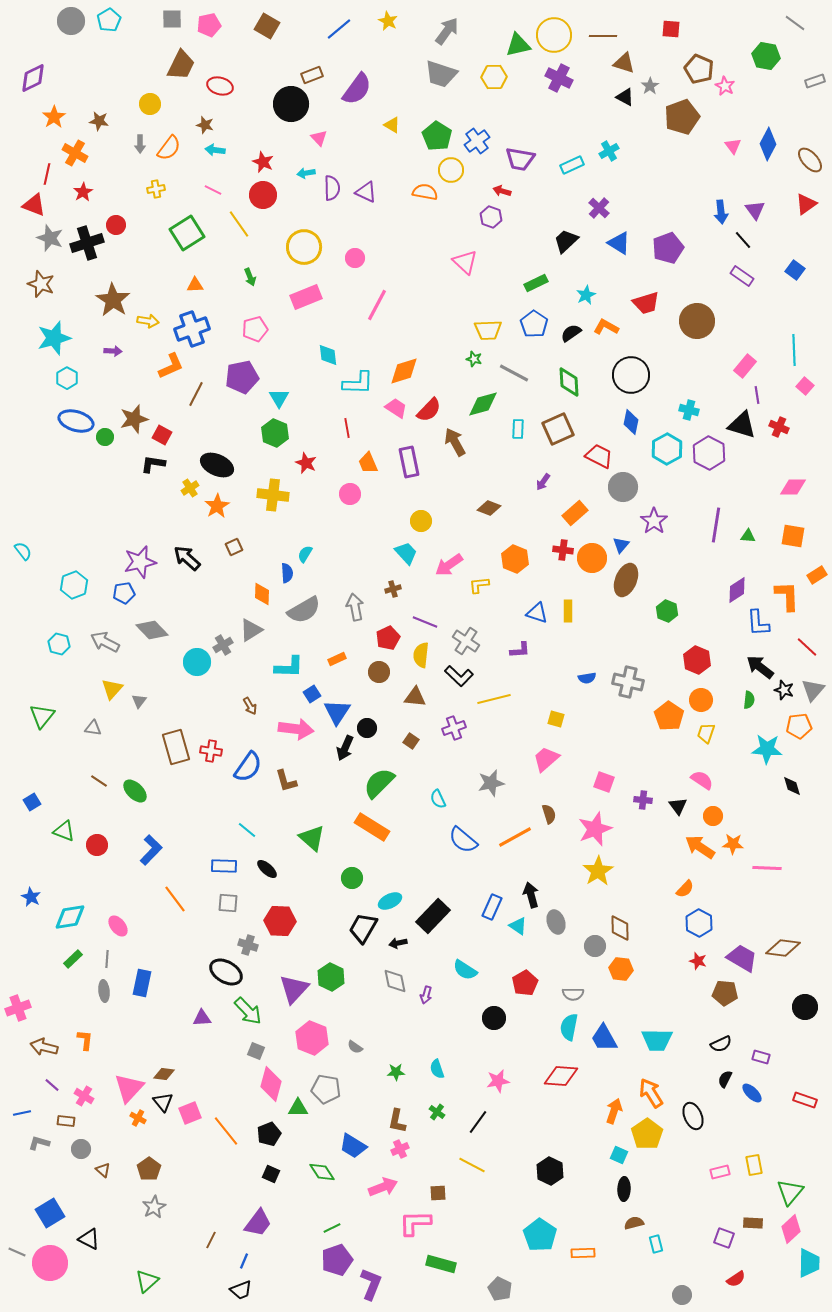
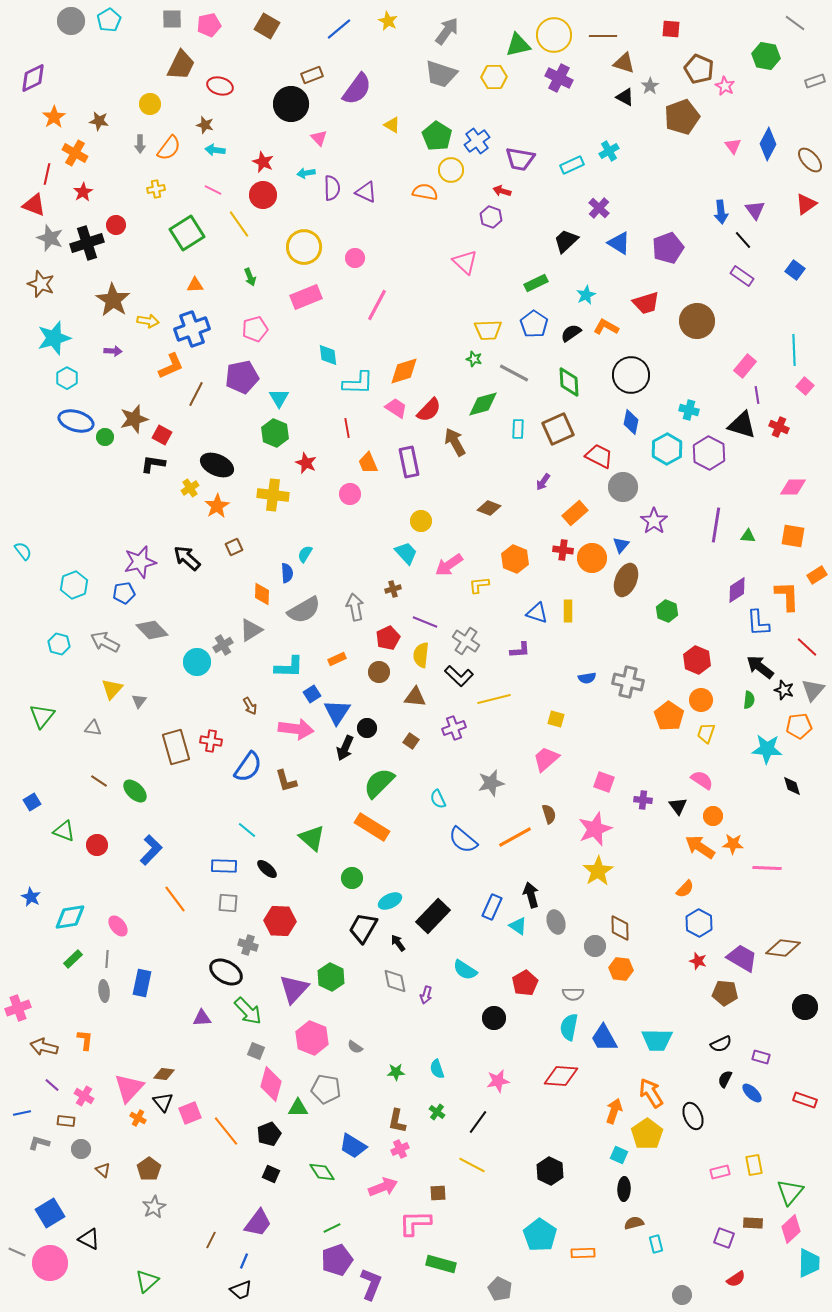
red cross at (211, 751): moved 10 px up
black arrow at (398, 943): rotated 66 degrees clockwise
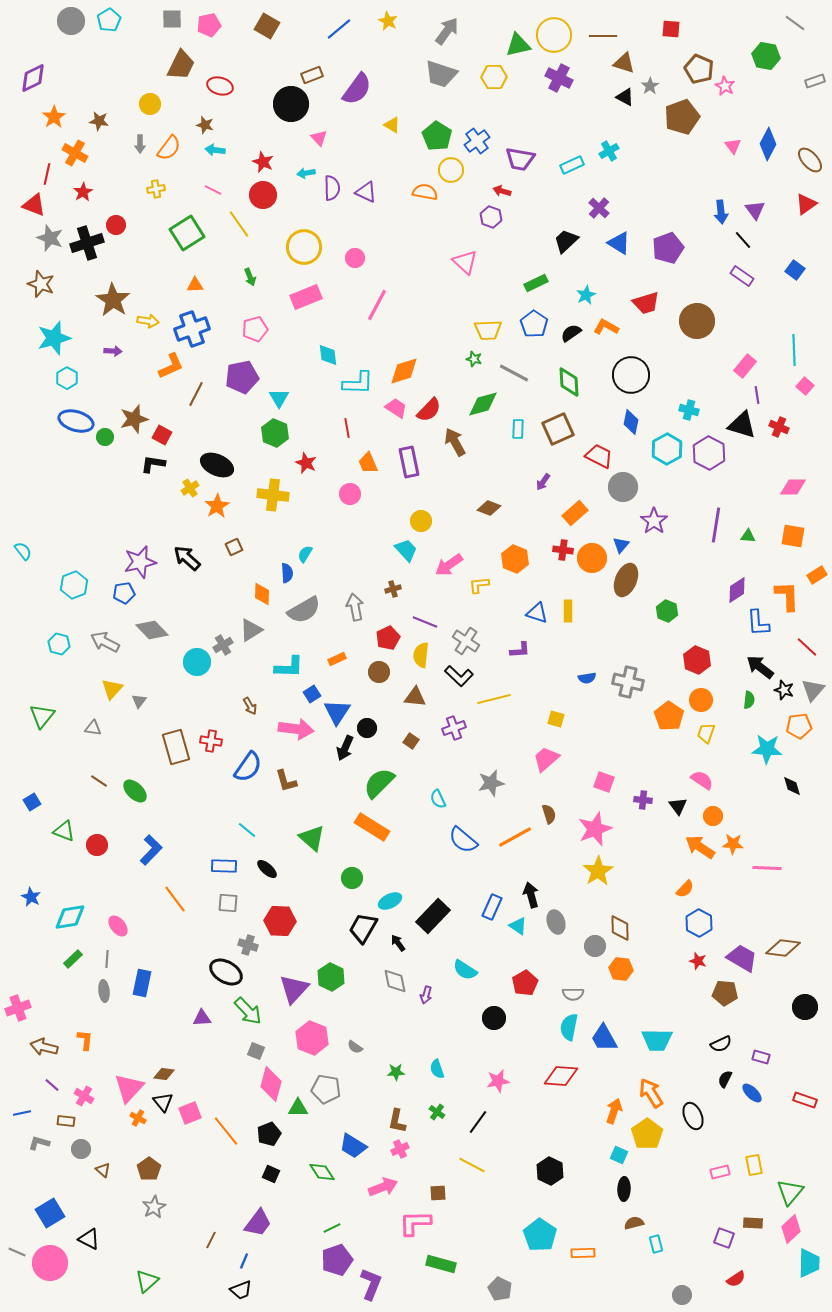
cyan trapezoid at (406, 553): moved 3 px up
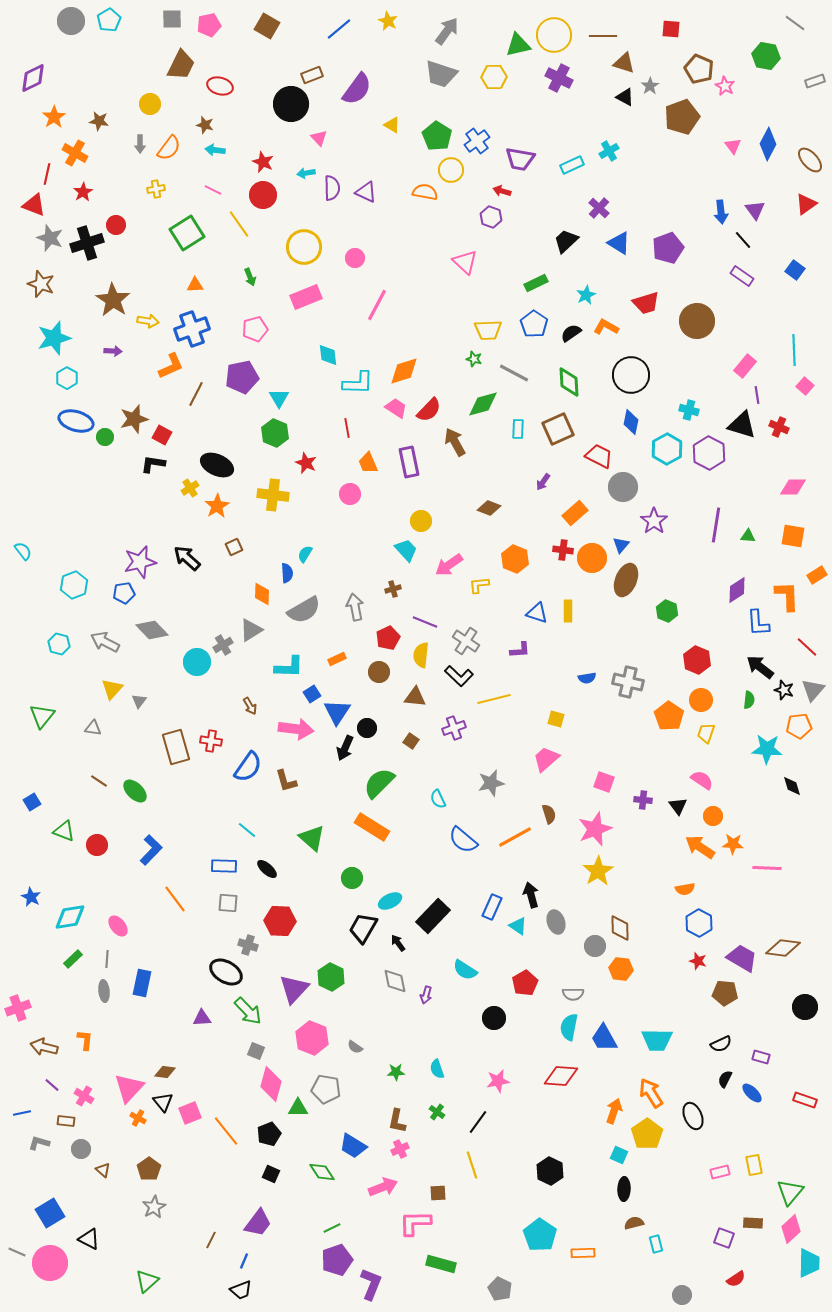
orange semicircle at (685, 889): rotated 36 degrees clockwise
brown diamond at (164, 1074): moved 1 px right, 2 px up
yellow line at (472, 1165): rotated 44 degrees clockwise
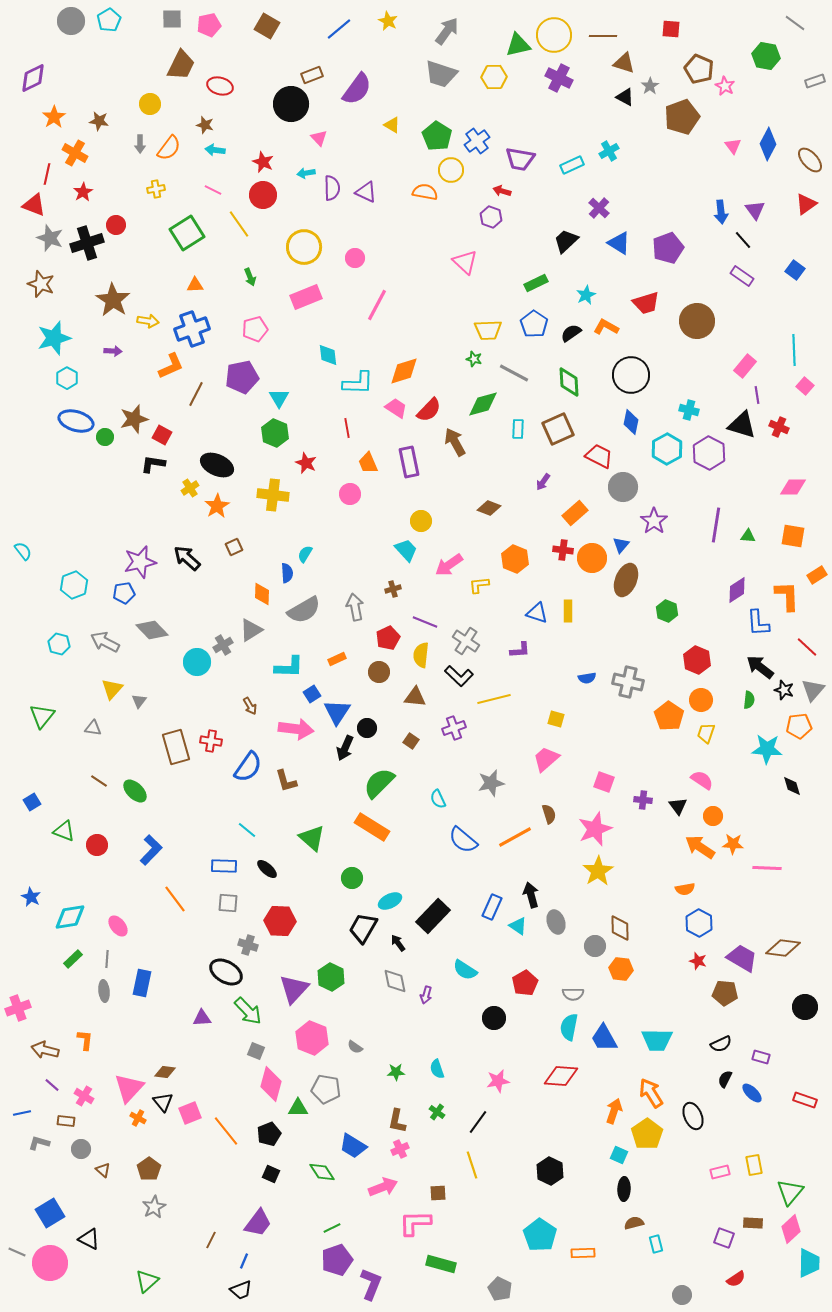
brown arrow at (44, 1047): moved 1 px right, 3 px down
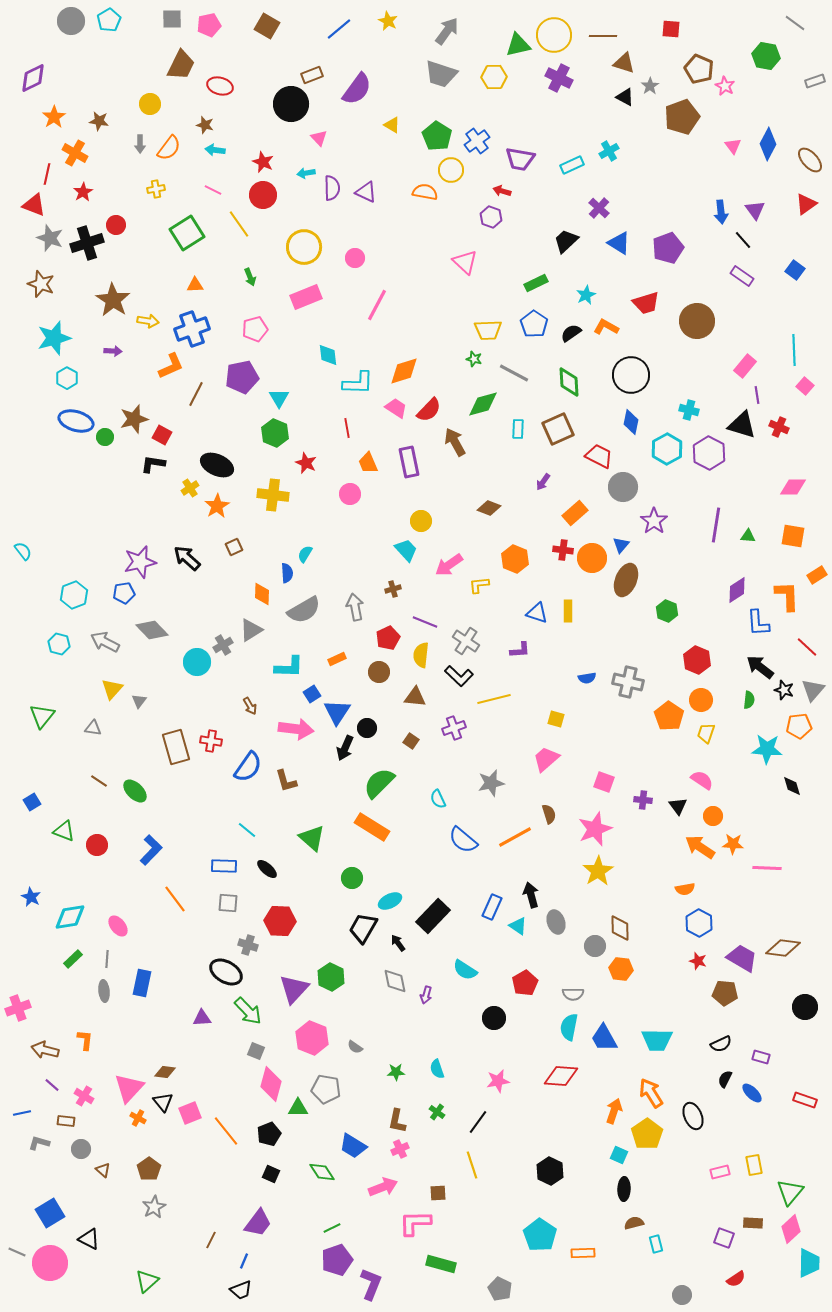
cyan hexagon at (74, 585): moved 10 px down
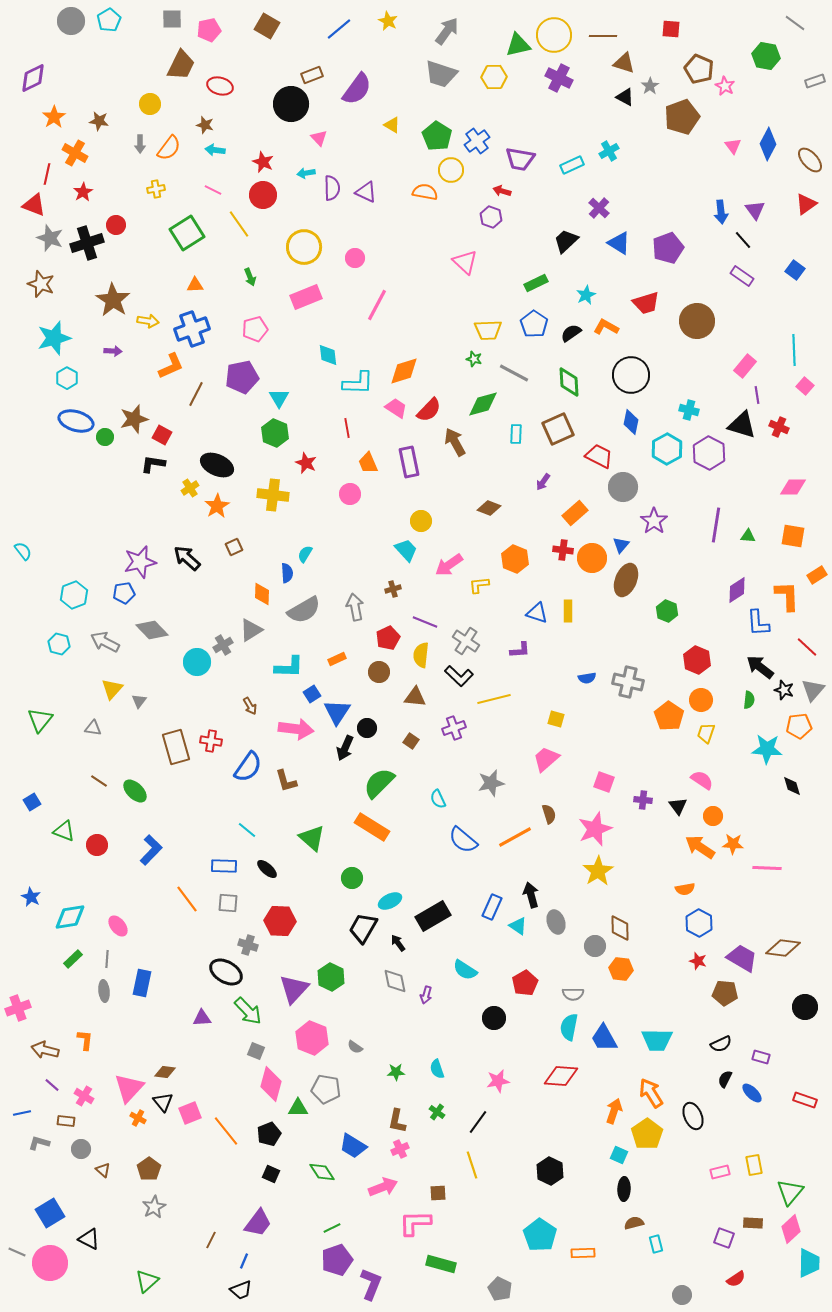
pink pentagon at (209, 25): moved 5 px down
cyan rectangle at (518, 429): moved 2 px left, 5 px down
green triangle at (42, 716): moved 2 px left, 4 px down
orange line at (175, 899): moved 12 px right
black rectangle at (433, 916): rotated 16 degrees clockwise
